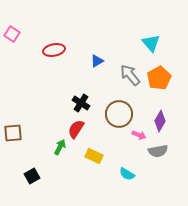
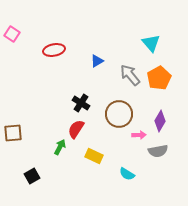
pink arrow: rotated 24 degrees counterclockwise
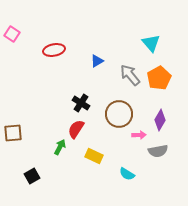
purple diamond: moved 1 px up
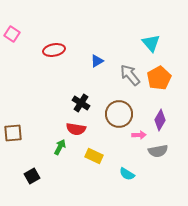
red semicircle: rotated 114 degrees counterclockwise
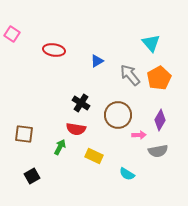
red ellipse: rotated 20 degrees clockwise
brown circle: moved 1 px left, 1 px down
brown square: moved 11 px right, 1 px down; rotated 12 degrees clockwise
